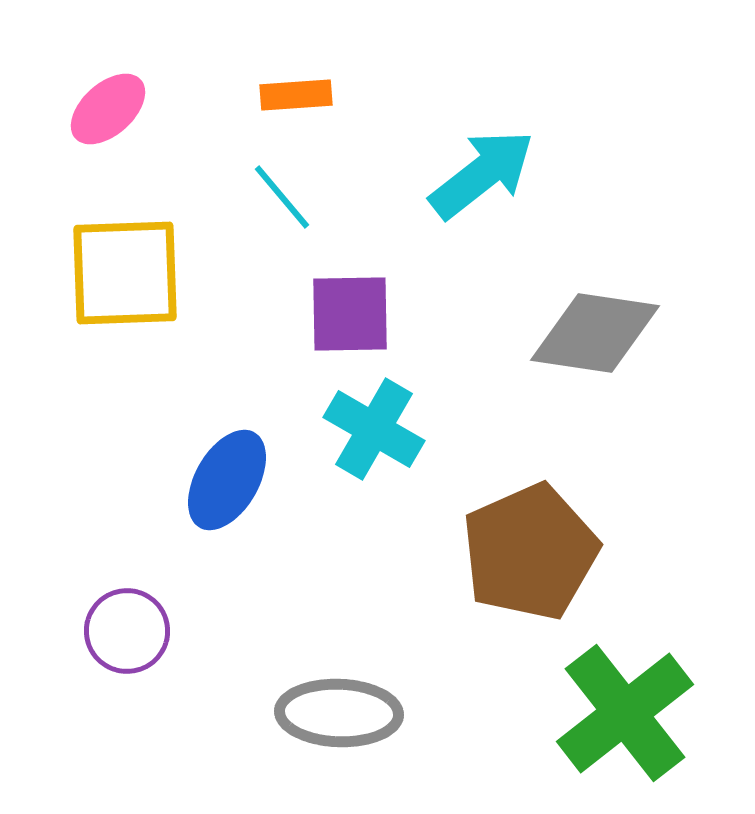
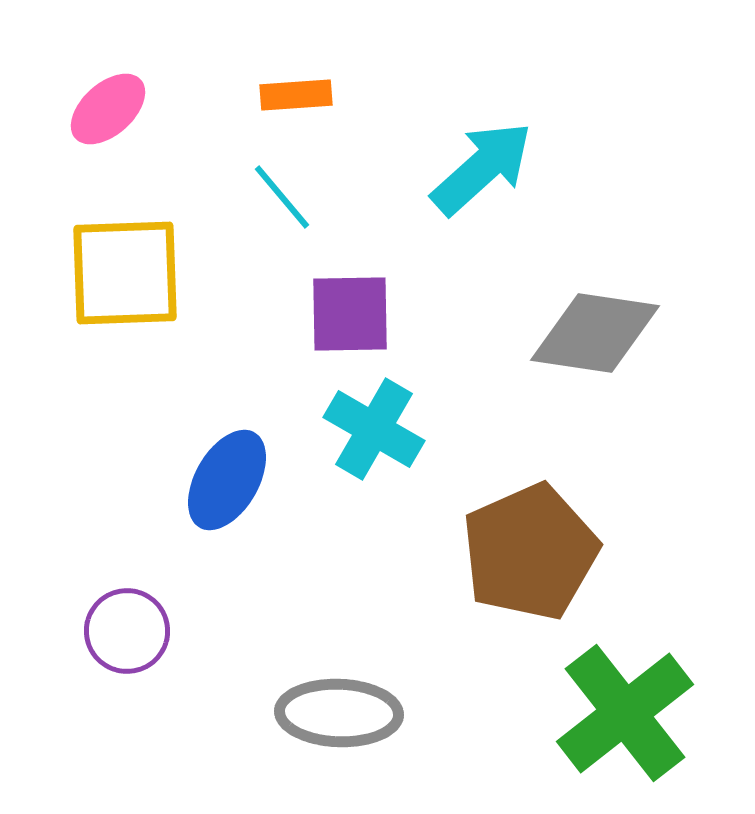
cyan arrow: moved 6 px up; rotated 4 degrees counterclockwise
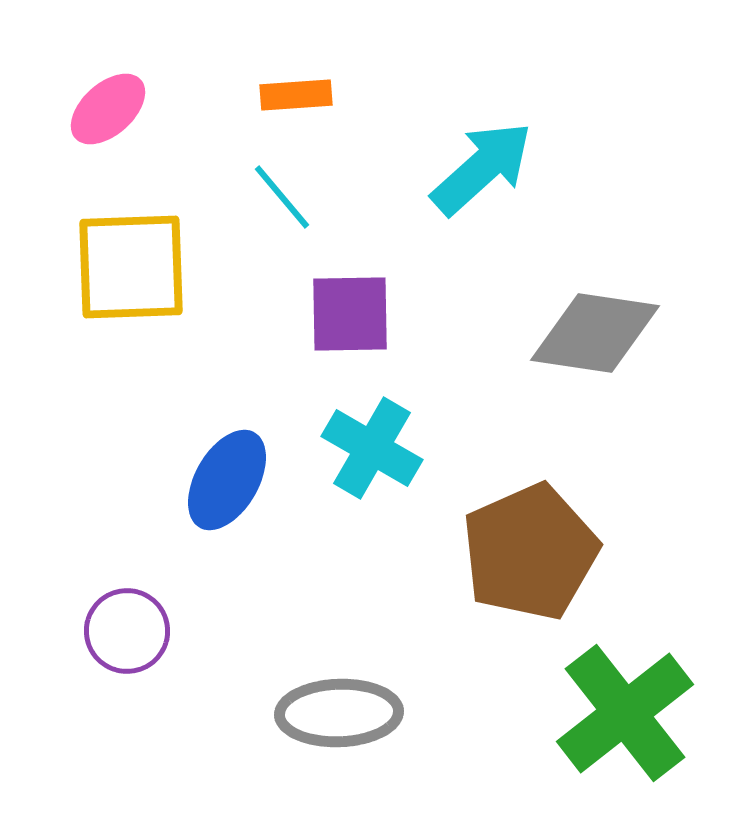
yellow square: moved 6 px right, 6 px up
cyan cross: moved 2 px left, 19 px down
gray ellipse: rotated 4 degrees counterclockwise
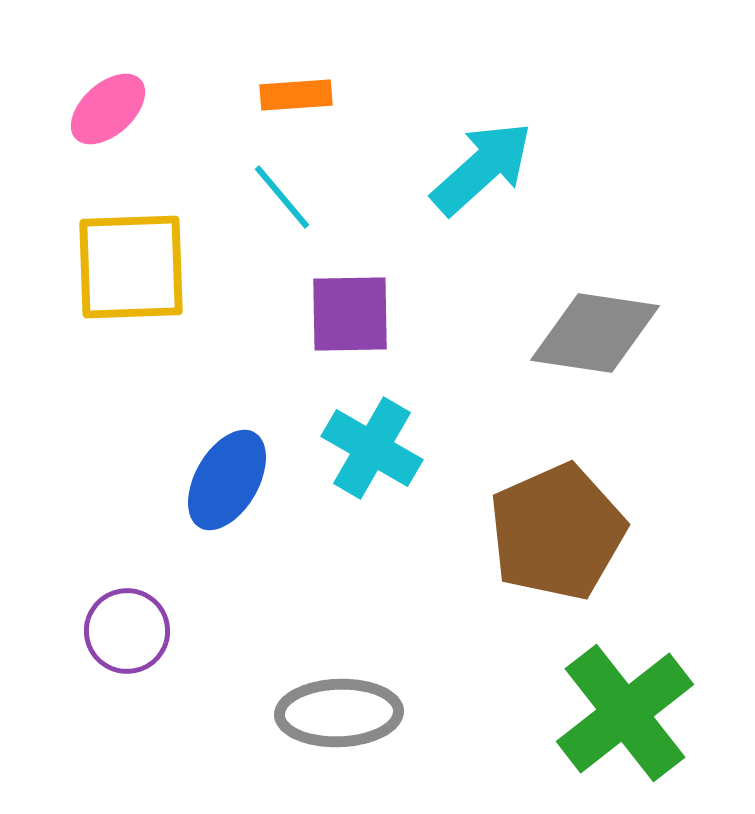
brown pentagon: moved 27 px right, 20 px up
